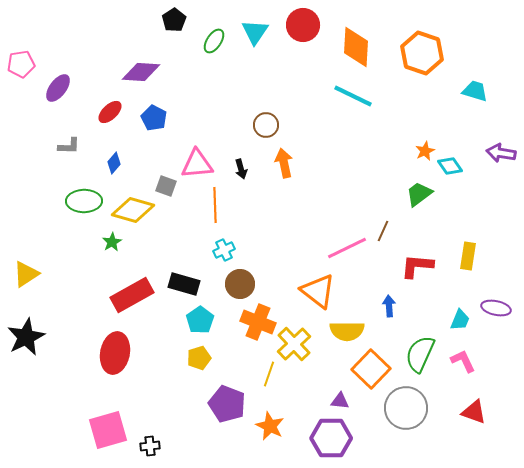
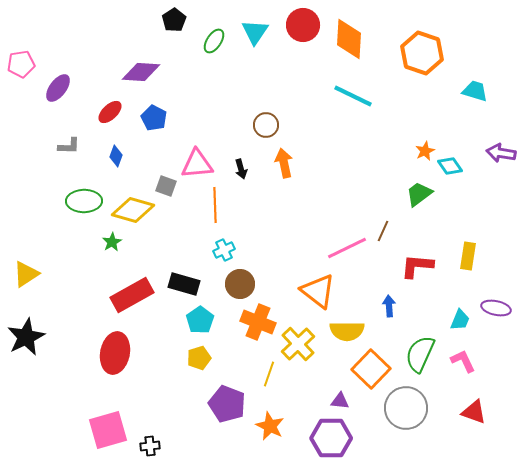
orange diamond at (356, 47): moved 7 px left, 8 px up
blue diamond at (114, 163): moved 2 px right, 7 px up; rotated 20 degrees counterclockwise
yellow cross at (294, 344): moved 4 px right
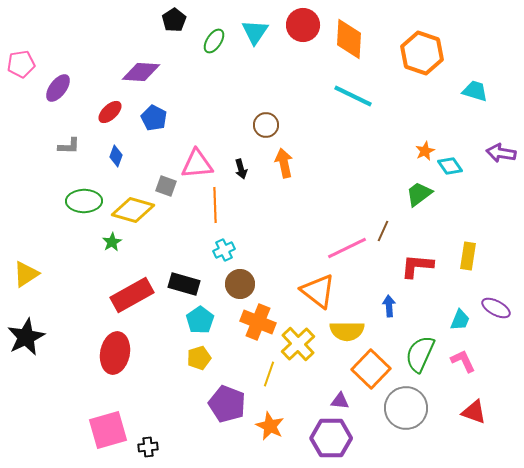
purple ellipse at (496, 308): rotated 16 degrees clockwise
black cross at (150, 446): moved 2 px left, 1 px down
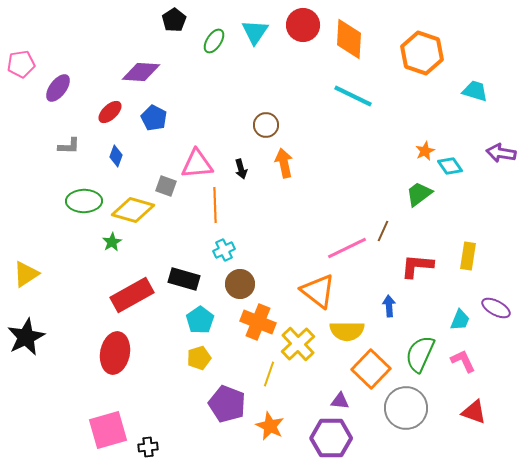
black rectangle at (184, 284): moved 5 px up
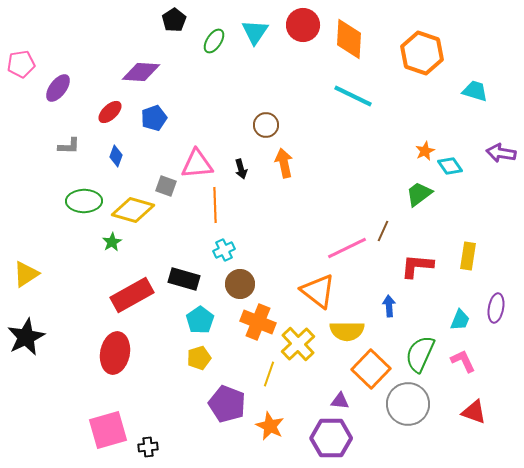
blue pentagon at (154, 118): rotated 25 degrees clockwise
purple ellipse at (496, 308): rotated 72 degrees clockwise
gray circle at (406, 408): moved 2 px right, 4 px up
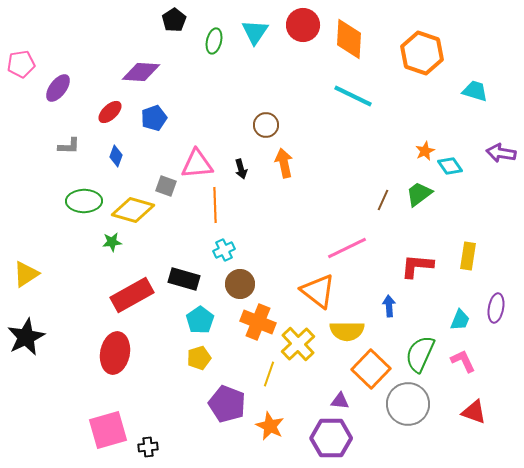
green ellipse at (214, 41): rotated 20 degrees counterclockwise
brown line at (383, 231): moved 31 px up
green star at (112, 242): rotated 24 degrees clockwise
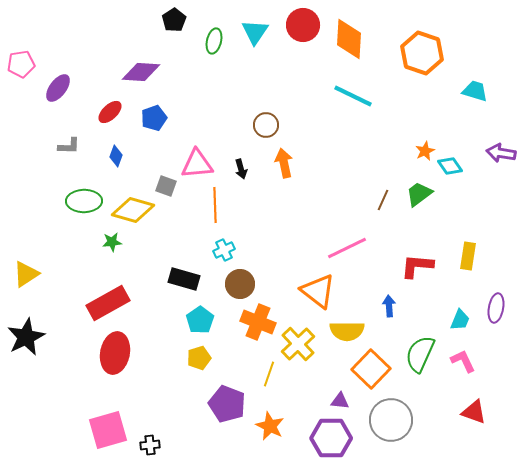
red rectangle at (132, 295): moved 24 px left, 8 px down
gray circle at (408, 404): moved 17 px left, 16 px down
black cross at (148, 447): moved 2 px right, 2 px up
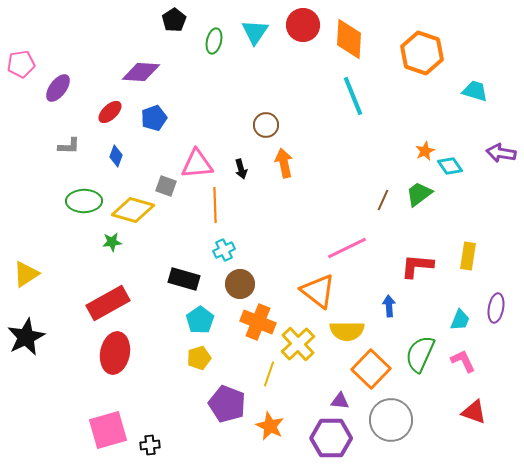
cyan line at (353, 96): rotated 42 degrees clockwise
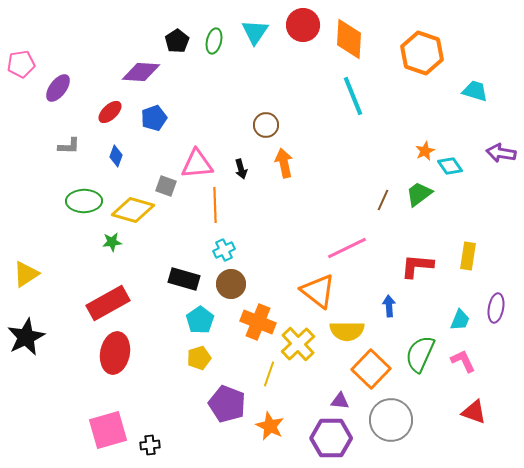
black pentagon at (174, 20): moved 3 px right, 21 px down
brown circle at (240, 284): moved 9 px left
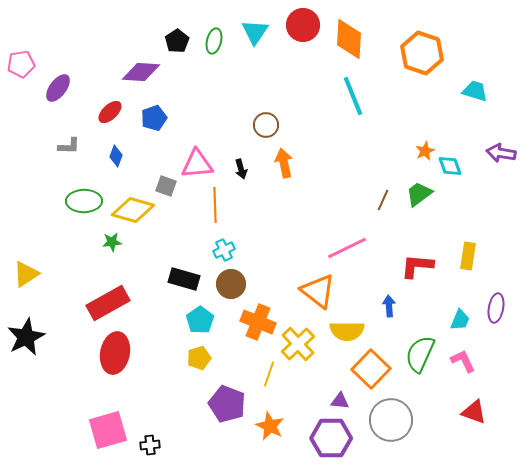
cyan diamond at (450, 166): rotated 15 degrees clockwise
